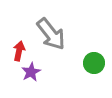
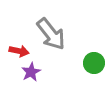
red arrow: rotated 90 degrees clockwise
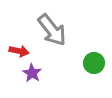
gray arrow: moved 1 px right, 4 px up
purple star: moved 1 px right, 1 px down; rotated 12 degrees counterclockwise
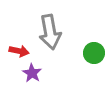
gray arrow: moved 2 px left, 2 px down; rotated 28 degrees clockwise
green circle: moved 10 px up
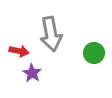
gray arrow: moved 1 px right, 2 px down
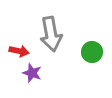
green circle: moved 2 px left, 1 px up
purple star: rotated 12 degrees counterclockwise
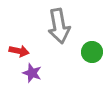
gray arrow: moved 8 px right, 8 px up
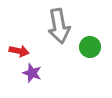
green circle: moved 2 px left, 5 px up
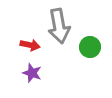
red arrow: moved 11 px right, 6 px up
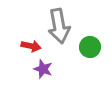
red arrow: moved 1 px right, 1 px down
purple star: moved 11 px right, 4 px up
